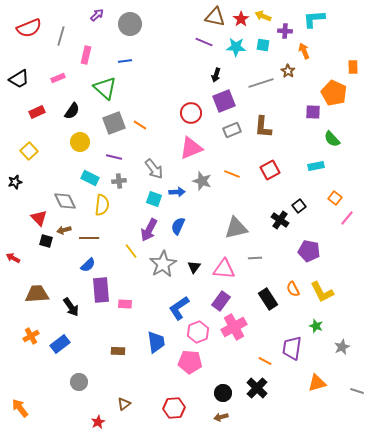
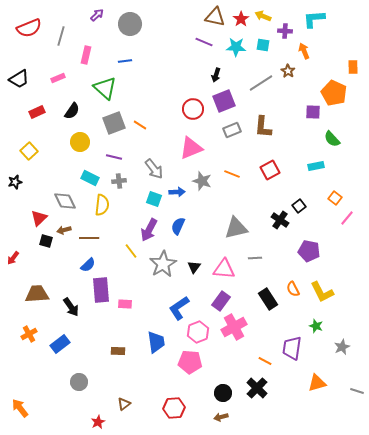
gray line at (261, 83): rotated 15 degrees counterclockwise
red circle at (191, 113): moved 2 px right, 4 px up
red triangle at (39, 218): rotated 30 degrees clockwise
red arrow at (13, 258): rotated 80 degrees counterclockwise
orange cross at (31, 336): moved 2 px left, 2 px up
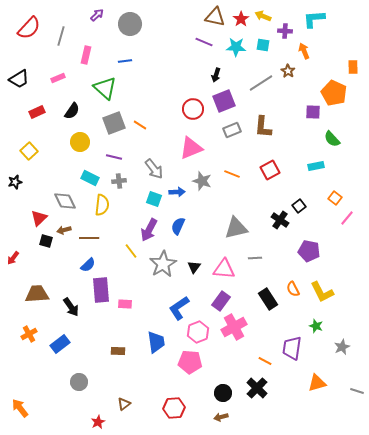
red semicircle at (29, 28): rotated 25 degrees counterclockwise
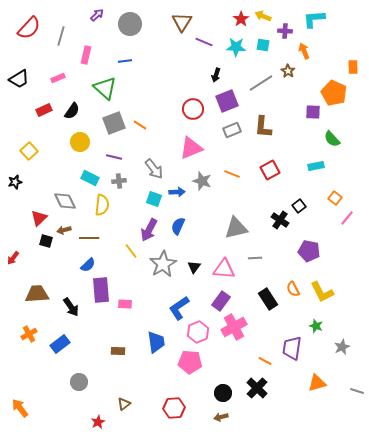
brown triangle at (215, 17): moved 33 px left, 5 px down; rotated 50 degrees clockwise
purple square at (224, 101): moved 3 px right
red rectangle at (37, 112): moved 7 px right, 2 px up
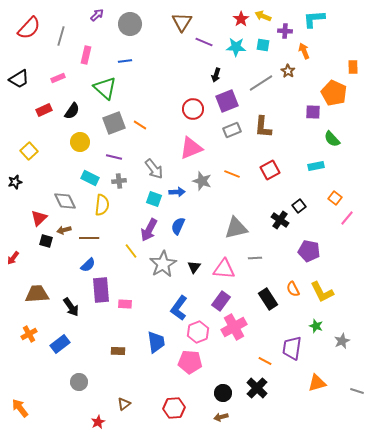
blue L-shape at (179, 308): rotated 20 degrees counterclockwise
gray star at (342, 347): moved 6 px up
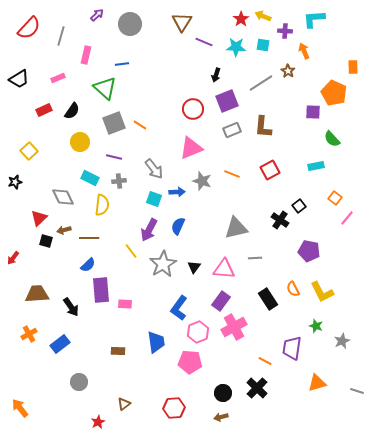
blue line at (125, 61): moved 3 px left, 3 px down
gray diamond at (65, 201): moved 2 px left, 4 px up
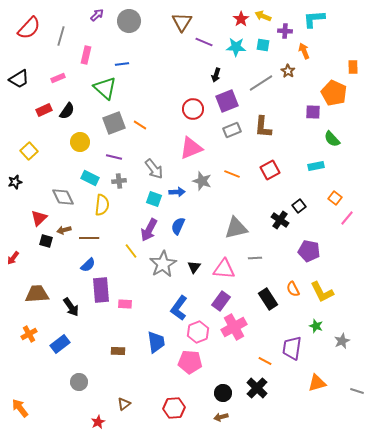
gray circle at (130, 24): moved 1 px left, 3 px up
black semicircle at (72, 111): moved 5 px left
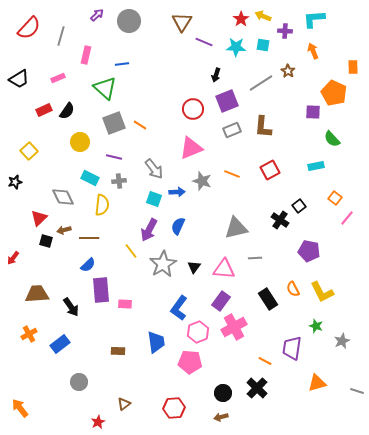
orange arrow at (304, 51): moved 9 px right
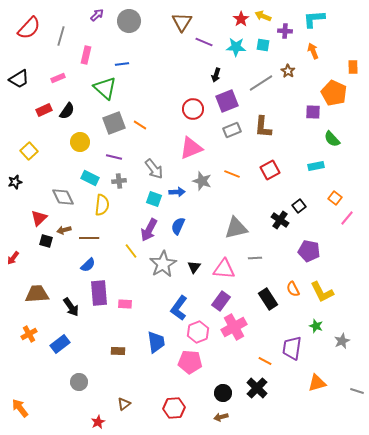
purple rectangle at (101, 290): moved 2 px left, 3 px down
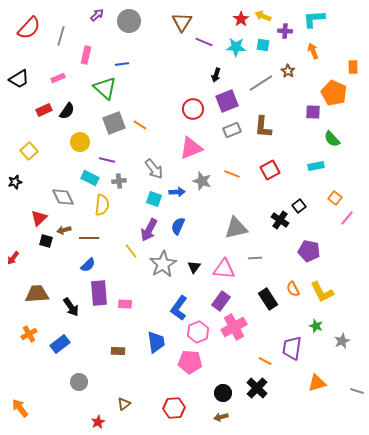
purple line at (114, 157): moved 7 px left, 3 px down
